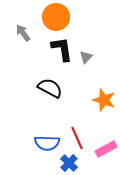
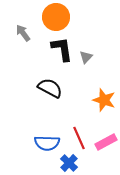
red line: moved 2 px right
pink rectangle: moved 7 px up
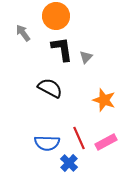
orange circle: moved 1 px up
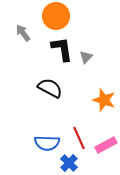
pink rectangle: moved 3 px down
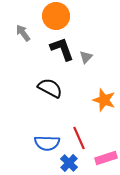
black L-shape: rotated 12 degrees counterclockwise
pink rectangle: moved 13 px down; rotated 10 degrees clockwise
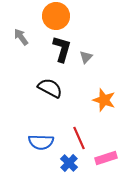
gray arrow: moved 2 px left, 4 px down
black L-shape: rotated 36 degrees clockwise
blue semicircle: moved 6 px left, 1 px up
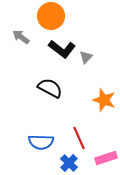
orange circle: moved 5 px left
gray arrow: rotated 18 degrees counterclockwise
black L-shape: rotated 112 degrees clockwise
